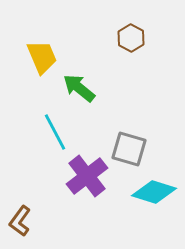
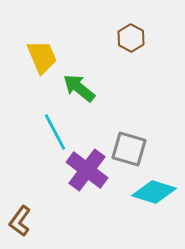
purple cross: moved 6 px up; rotated 15 degrees counterclockwise
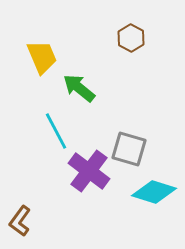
cyan line: moved 1 px right, 1 px up
purple cross: moved 2 px right, 1 px down
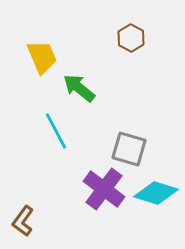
purple cross: moved 15 px right, 18 px down
cyan diamond: moved 2 px right, 1 px down
brown L-shape: moved 3 px right
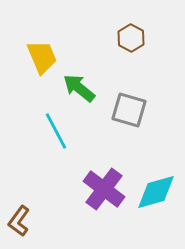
gray square: moved 39 px up
cyan diamond: moved 1 px up; rotated 33 degrees counterclockwise
brown L-shape: moved 4 px left
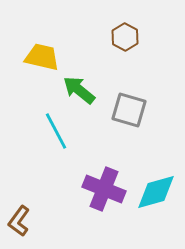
brown hexagon: moved 6 px left, 1 px up
yellow trapezoid: rotated 54 degrees counterclockwise
green arrow: moved 2 px down
purple cross: rotated 15 degrees counterclockwise
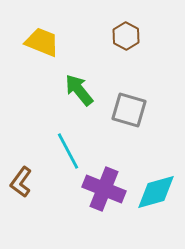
brown hexagon: moved 1 px right, 1 px up
yellow trapezoid: moved 15 px up; rotated 9 degrees clockwise
green arrow: rotated 12 degrees clockwise
cyan line: moved 12 px right, 20 px down
brown L-shape: moved 2 px right, 39 px up
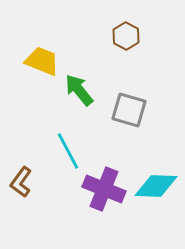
yellow trapezoid: moved 19 px down
cyan diamond: moved 6 px up; rotated 18 degrees clockwise
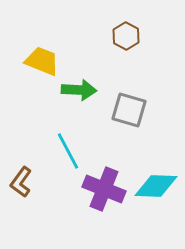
green arrow: rotated 132 degrees clockwise
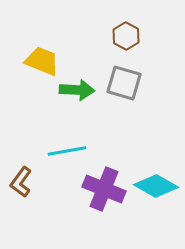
green arrow: moved 2 px left
gray square: moved 5 px left, 27 px up
cyan line: moved 1 px left; rotated 72 degrees counterclockwise
cyan diamond: rotated 27 degrees clockwise
